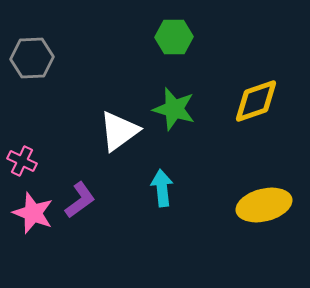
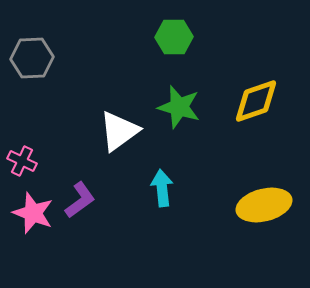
green star: moved 5 px right, 2 px up
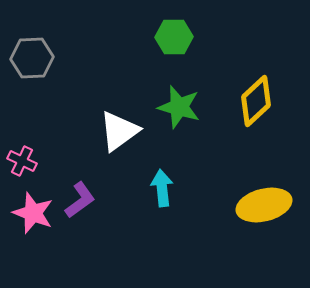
yellow diamond: rotated 24 degrees counterclockwise
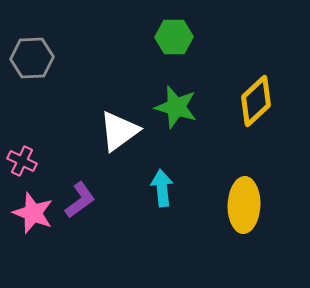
green star: moved 3 px left
yellow ellipse: moved 20 px left; rotated 74 degrees counterclockwise
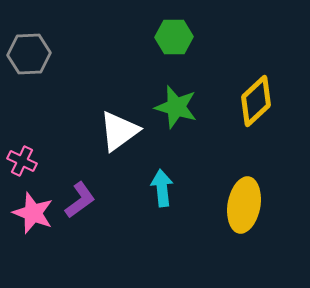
gray hexagon: moved 3 px left, 4 px up
yellow ellipse: rotated 8 degrees clockwise
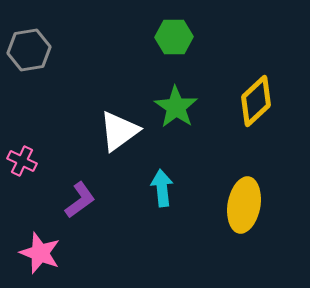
gray hexagon: moved 4 px up; rotated 6 degrees counterclockwise
green star: rotated 18 degrees clockwise
pink star: moved 7 px right, 40 px down
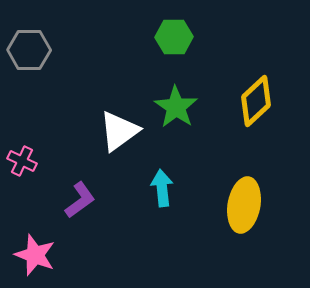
gray hexagon: rotated 9 degrees clockwise
pink star: moved 5 px left, 2 px down
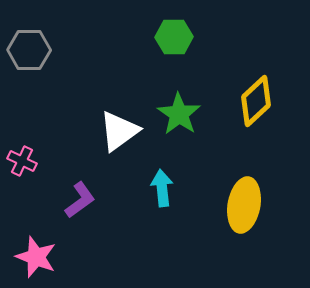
green star: moved 3 px right, 7 px down
pink star: moved 1 px right, 2 px down
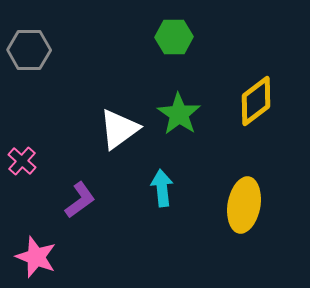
yellow diamond: rotated 6 degrees clockwise
white triangle: moved 2 px up
pink cross: rotated 16 degrees clockwise
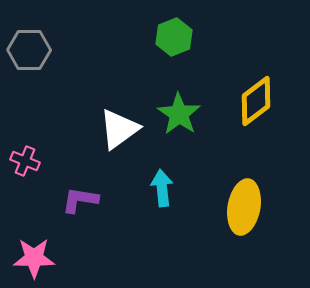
green hexagon: rotated 21 degrees counterclockwise
pink cross: moved 3 px right; rotated 20 degrees counterclockwise
purple L-shape: rotated 135 degrees counterclockwise
yellow ellipse: moved 2 px down
pink star: moved 2 px left, 1 px down; rotated 21 degrees counterclockwise
